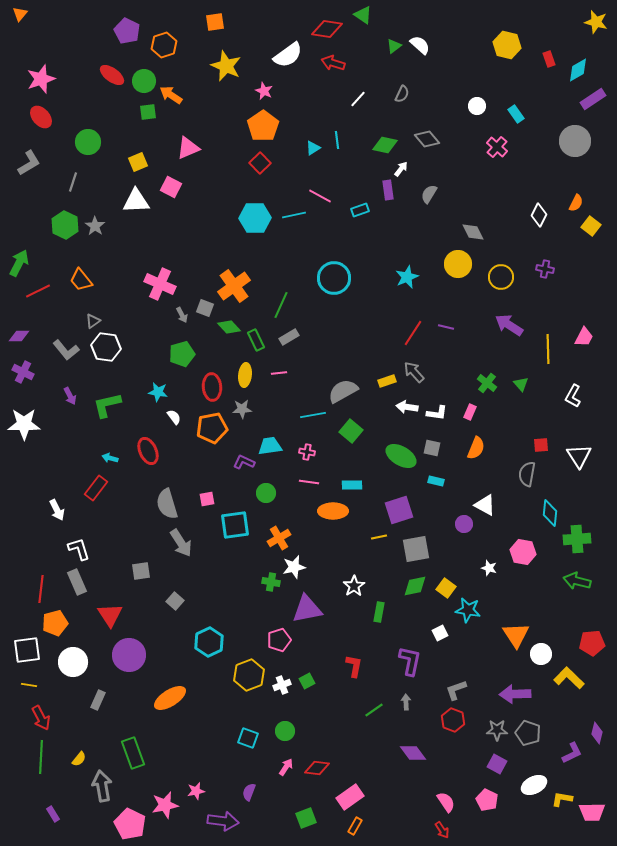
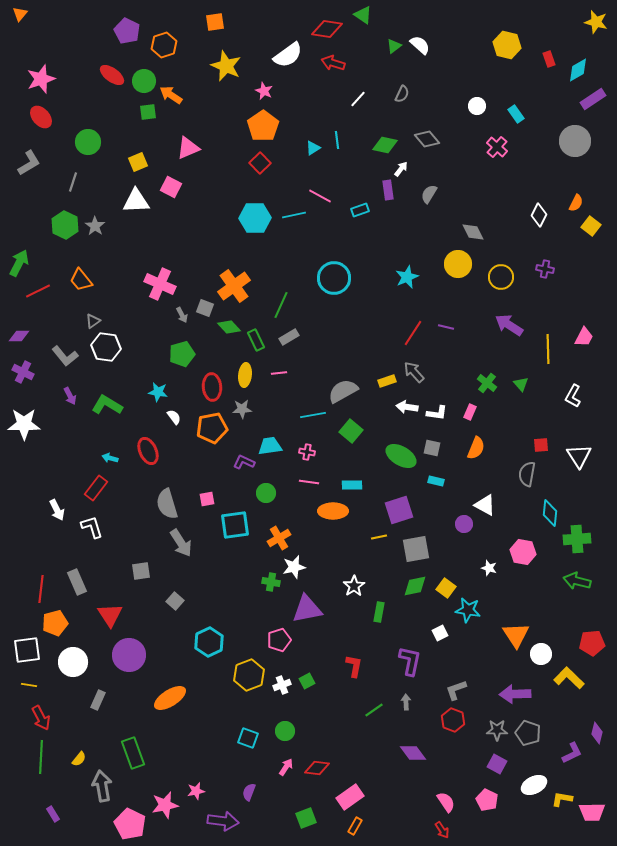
gray L-shape at (66, 350): moved 1 px left, 6 px down
green L-shape at (107, 405): rotated 44 degrees clockwise
white L-shape at (79, 549): moved 13 px right, 22 px up
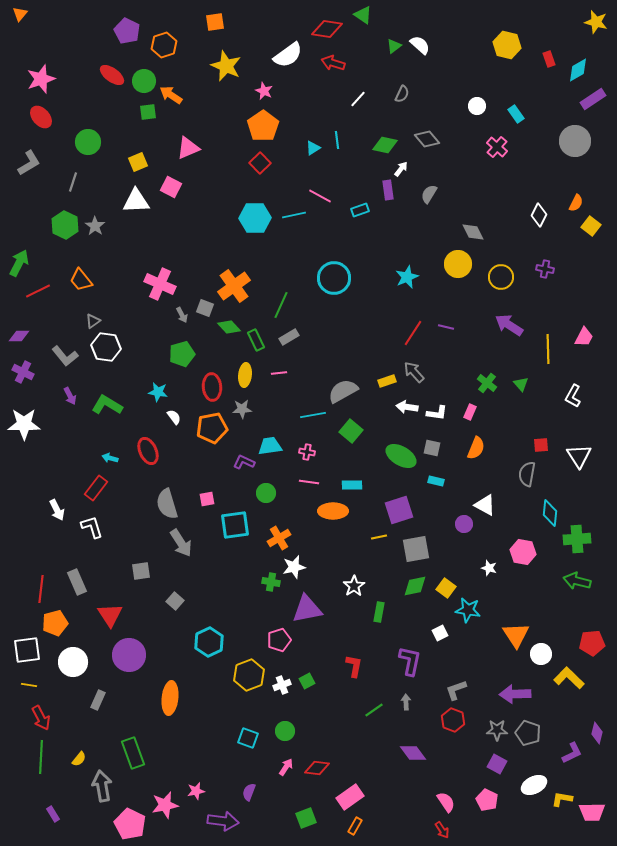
orange ellipse at (170, 698): rotated 52 degrees counterclockwise
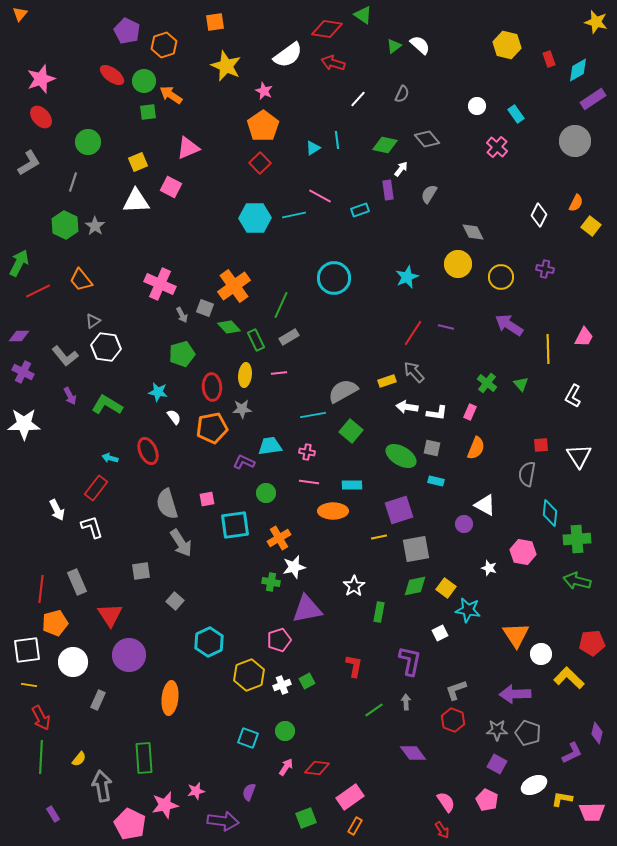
green rectangle at (133, 753): moved 11 px right, 5 px down; rotated 16 degrees clockwise
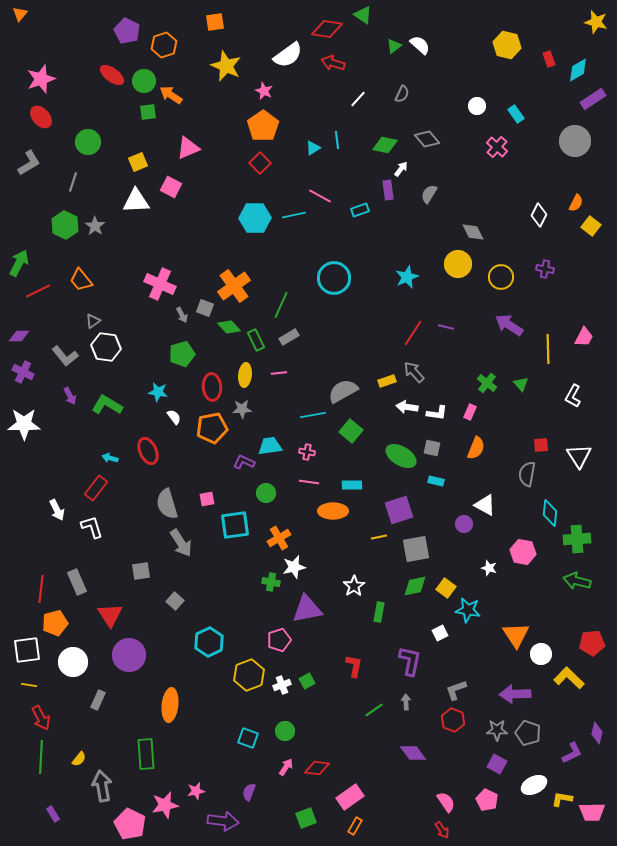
orange ellipse at (170, 698): moved 7 px down
green rectangle at (144, 758): moved 2 px right, 4 px up
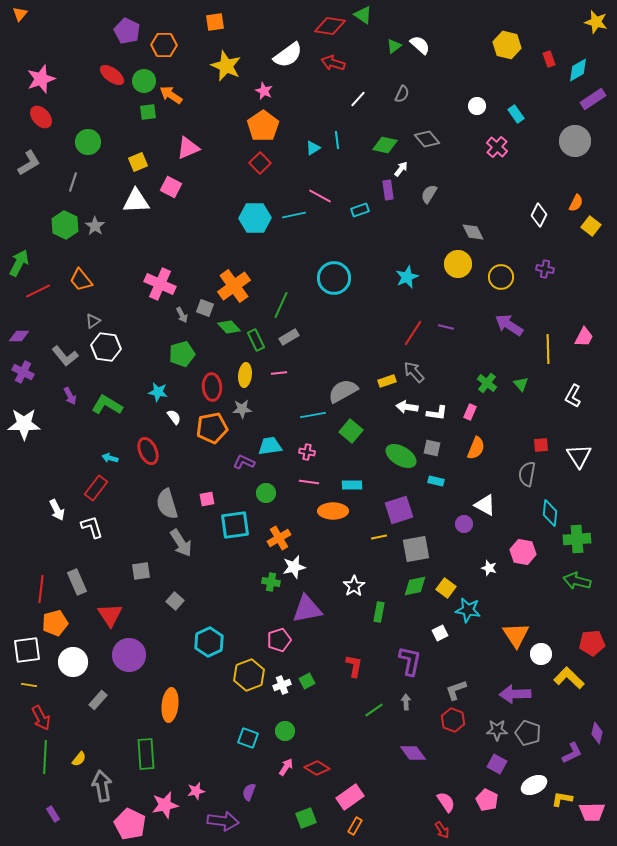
red diamond at (327, 29): moved 3 px right, 3 px up
orange hexagon at (164, 45): rotated 20 degrees clockwise
gray rectangle at (98, 700): rotated 18 degrees clockwise
green line at (41, 757): moved 4 px right
red diamond at (317, 768): rotated 25 degrees clockwise
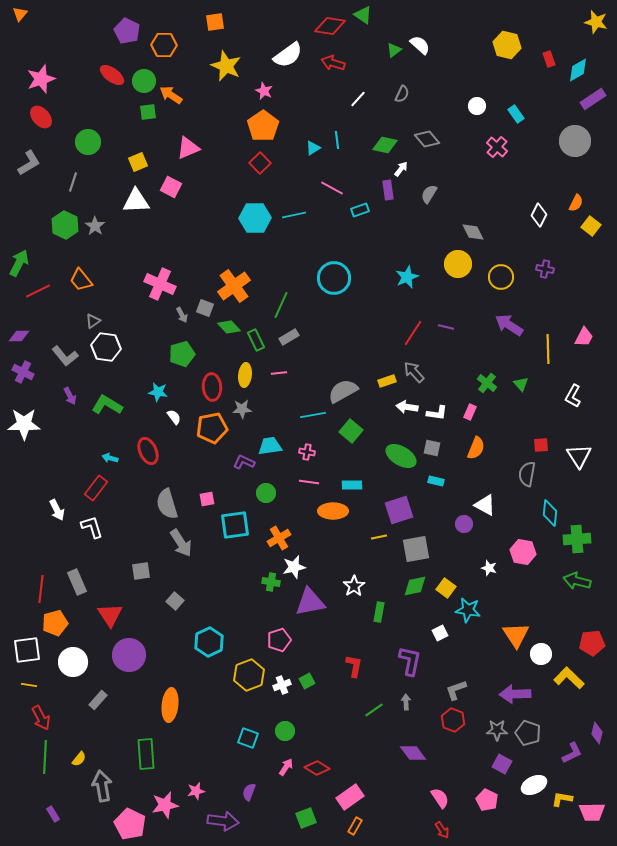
green triangle at (394, 46): moved 4 px down
pink line at (320, 196): moved 12 px right, 8 px up
purple triangle at (307, 609): moved 3 px right, 7 px up
purple square at (497, 764): moved 5 px right
pink semicircle at (446, 802): moved 6 px left, 4 px up
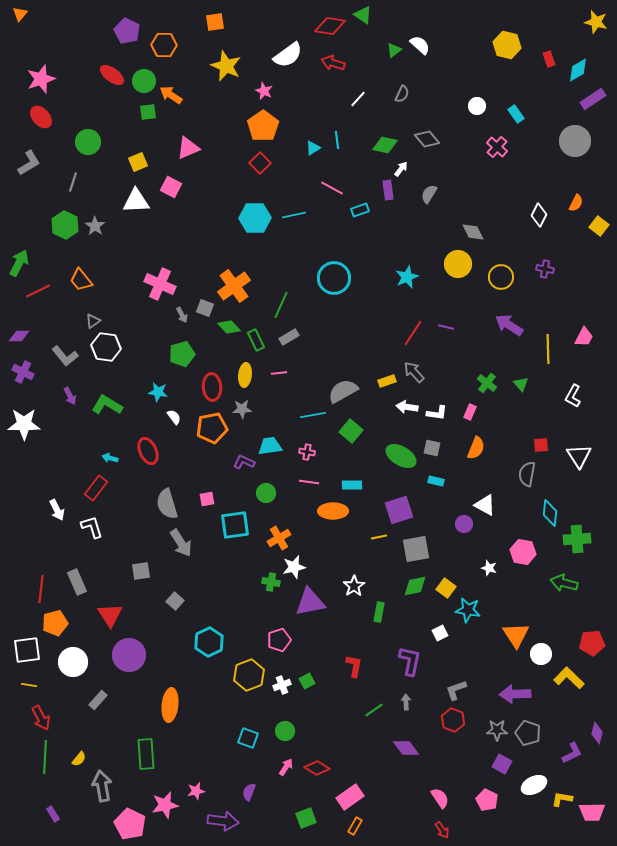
yellow square at (591, 226): moved 8 px right
green arrow at (577, 581): moved 13 px left, 2 px down
purple diamond at (413, 753): moved 7 px left, 5 px up
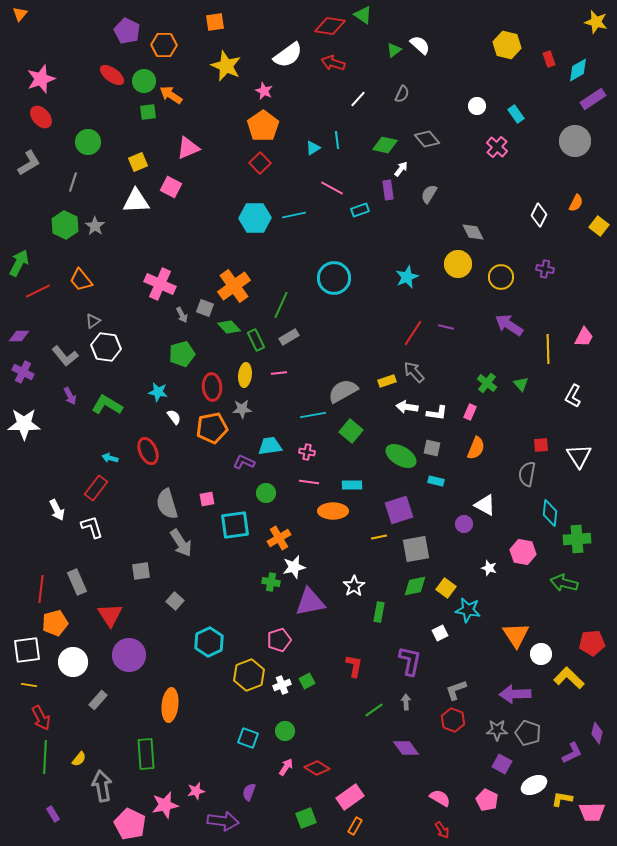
pink semicircle at (440, 798): rotated 25 degrees counterclockwise
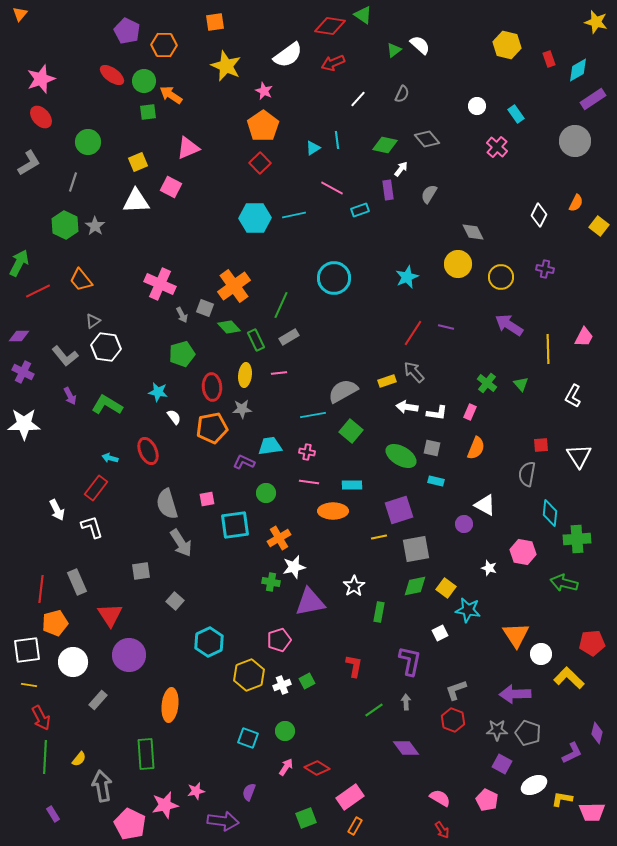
red arrow at (333, 63): rotated 40 degrees counterclockwise
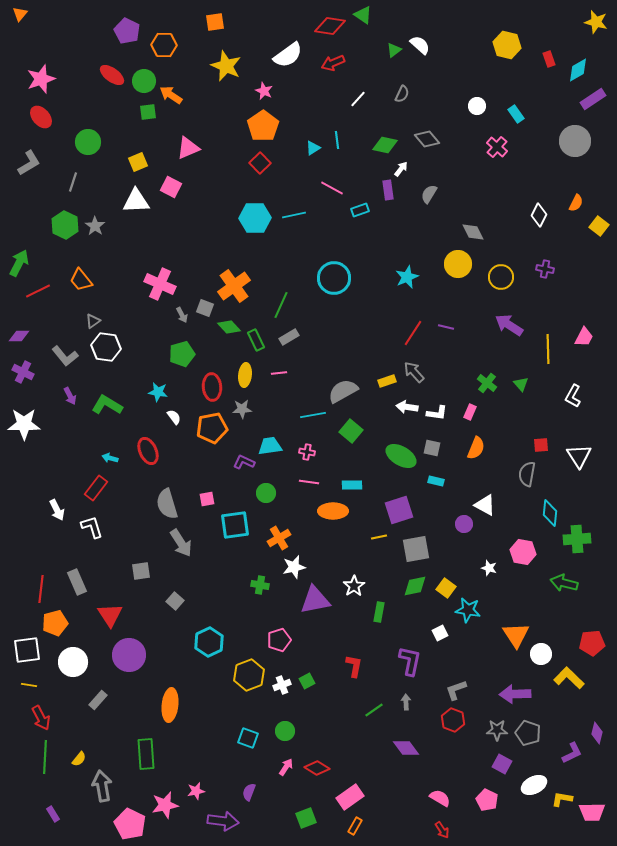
green cross at (271, 582): moved 11 px left, 3 px down
purple triangle at (310, 602): moved 5 px right, 2 px up
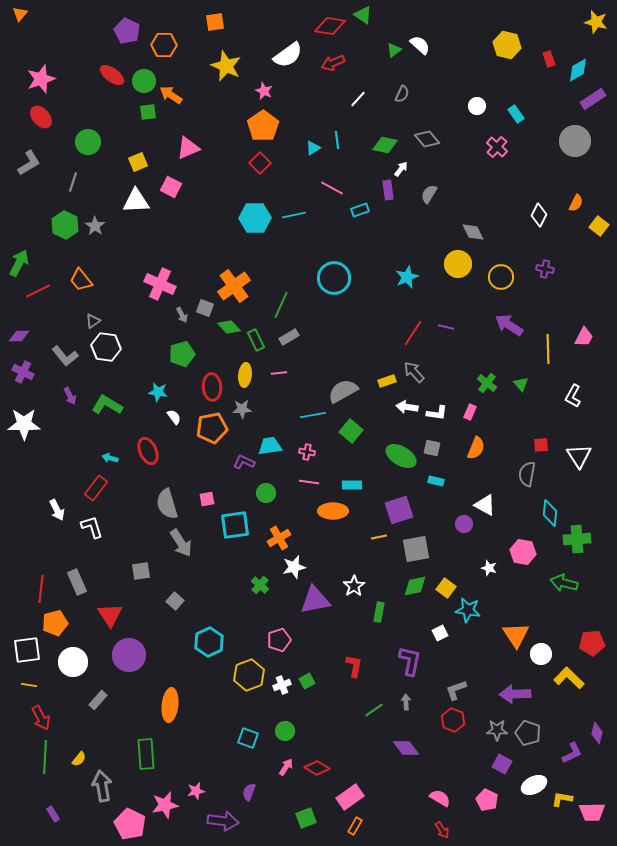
green cross at (260, 585): rotated 30 degrees clockwise
